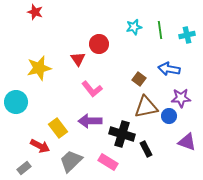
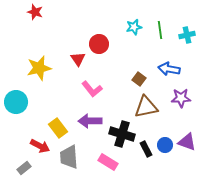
blue circle: moved 4 px left, 29 px down
gray trapezoid: moved 2 px left, 4 px up; rotated 50 degrees counterclockwise
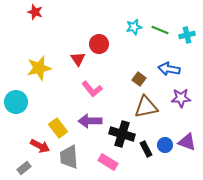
green line: rotated 60 degrees counterclockwise
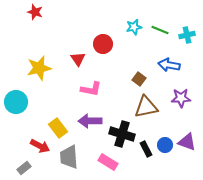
red circle: moved 4 px right
blue arrow: moved 4 px up
pink L-shape: moved 1 px left; rotated 40 degrees counterclockwise
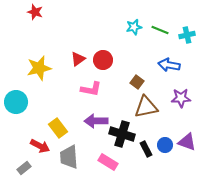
red circle: moved 16 px down
red triangle: rotated 28 degrees clockwise
brown square: moved 2 px left, 3 px down
purple arrow: moved 6 px right
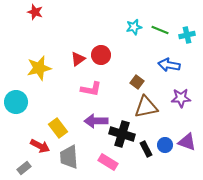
red circle: moved 2 px left, 5 px up
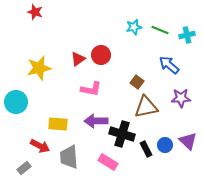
blue arrow: rotated 30 degrees clockwise
yellow rectangle: moved 4 px up; rotated 48 degrees counterclockwise
purple triangle: moved 1 px right, 1 px up; rotated 24 degrees clockwise
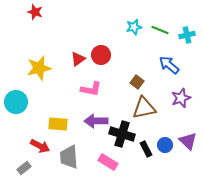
purple star: rotated 18 degrees counterclockwise
brown triangle: moved 2 px left, 1 px down
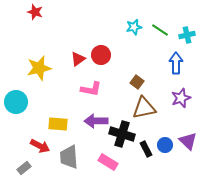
green line: rotated 12 degrees clockwise
blue arrow: moved 7 px right, 2 px up; rotated 50 degrees clockwise
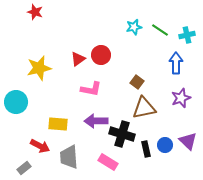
black rectangle: rotated 14 degrees clockwise
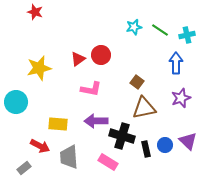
black cross: moved 2 px down
